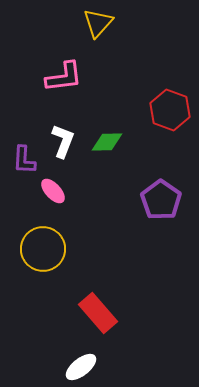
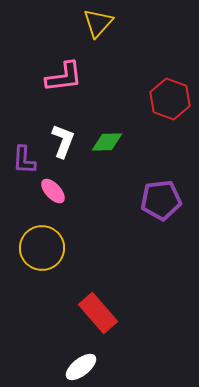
red hexagon: moved 11 px up
purple pentagon: rotated 30 degrees clockwise
yellow circle: moved 1 px left, 1 px up
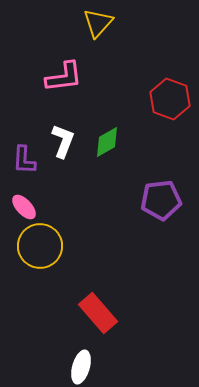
green diamond: rotated 28 degrees counterclockwise
pink ellipse: moved 29 px left, 16 px down
yellow circle: moved 2 px left, 2 px up
white ellipse: rotated 36 degrees counterclockwise
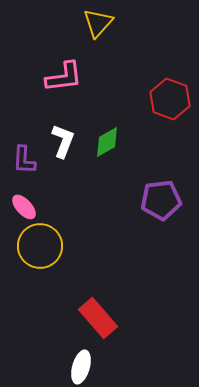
red rectangle: moved 5 px down
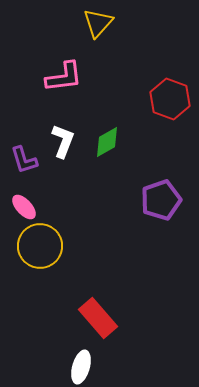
purple L-shape: rotated 20 degrees counterclockwise
purple pentagon: rotated 12 degrees counterclockwise
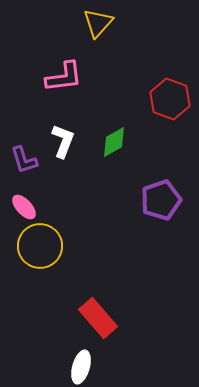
green diamond: moved 7 px right
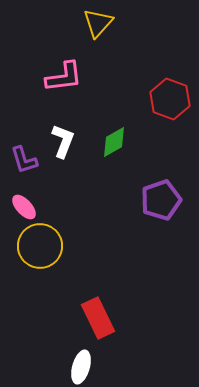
red rectangle: rotated 15 degrees clockwise
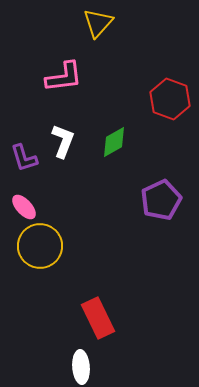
purple L-shape: moved 2 px up
purple pentagon: rotated 6 degrees counterclockwise
white ellipse: rotated 20 degrees counterclockwise
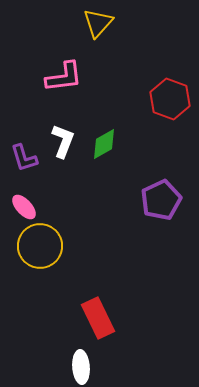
green diamond: moved 10 px left, 2 px down
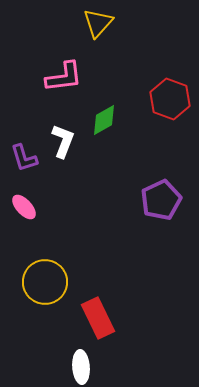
green diamond: moved 24 px up
yellow circle: moved 5 px right, 36 px down
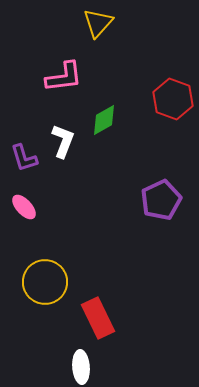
red hexagon: moved 3 px right
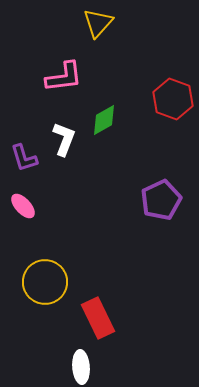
white L-shape: moved 1 px right, 2 px up
pink ellipse: moved 1 px left, 1 px up
